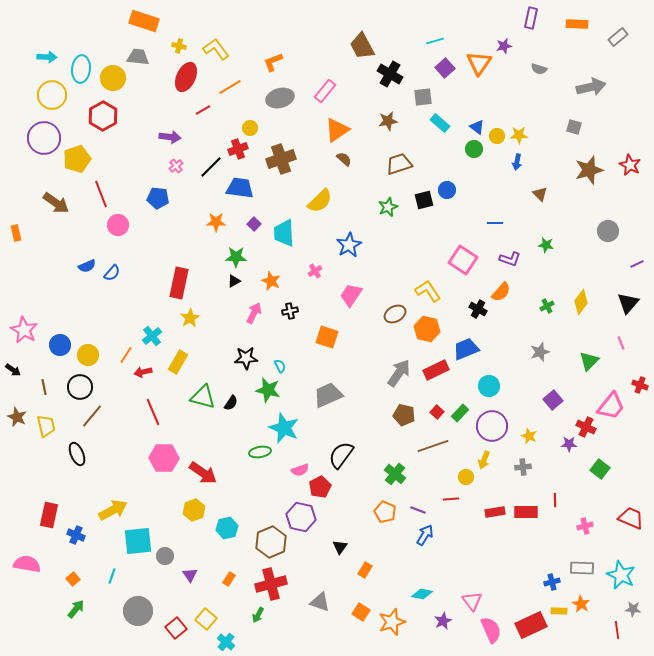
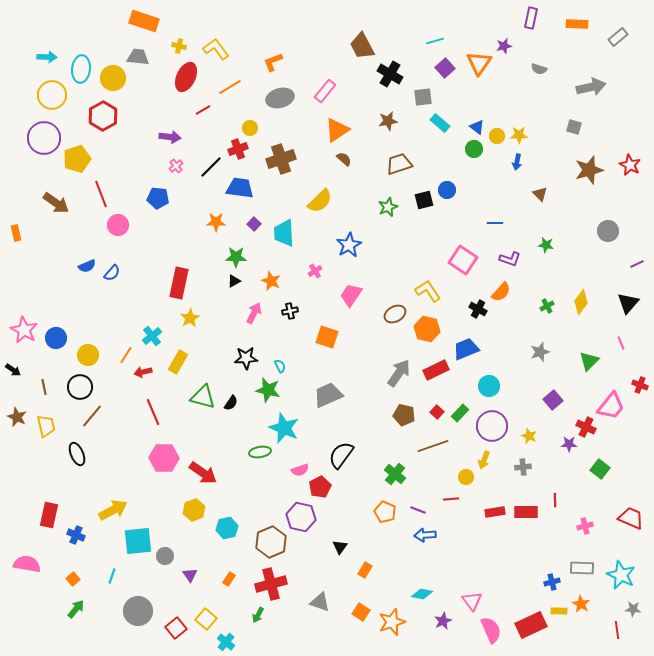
blue circle at (60, 345): moved 4 px left, 7 px up
blue arrow at (425, 535): rotated 125 degrees counterclockwise
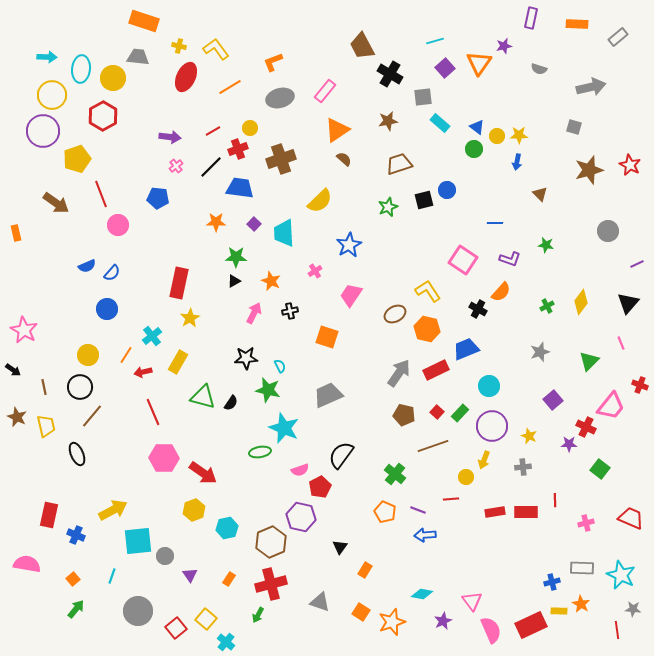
red line at (203, 110): moved 10 px right, 21 px down
purple circle at (44, 138): moved 1 px left, 7 px up
blue circle at (56, 338): moved 51 px right, 29 px up
pink cross at (585, 526): moved 1 px right, 3 px up
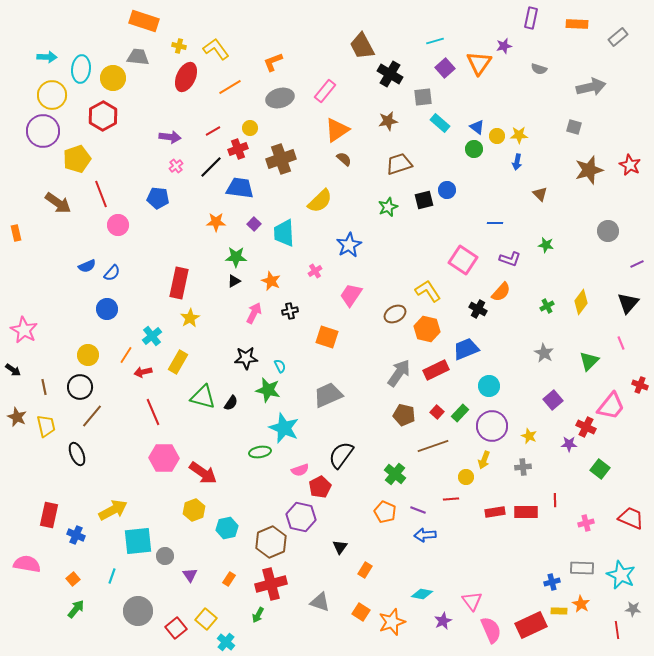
brown arrow at (56, 203): moved 2 px right
gray star at (540, 352): moved 4 px right, 1 px down; rotated 24 degrees counterclockwise
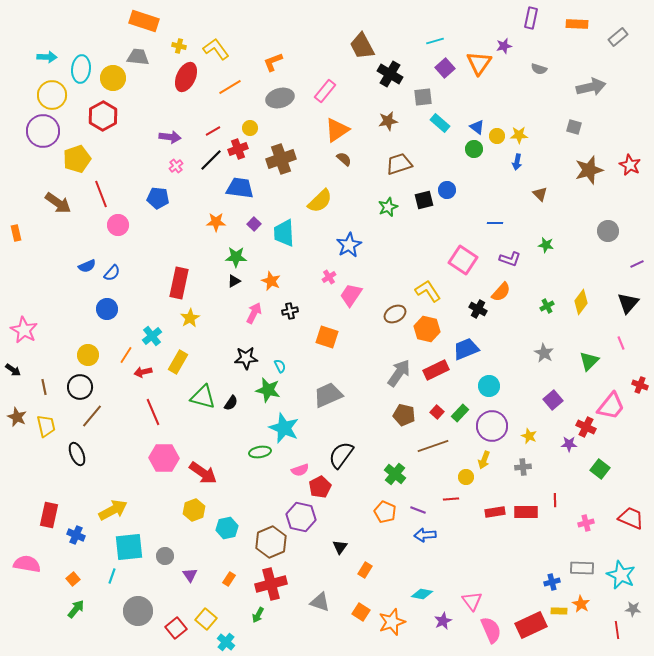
black line at (211, 167): moved 7 px up
pink cross at (315, 271): moved 14 px right, 6 px down
cyan square at (138, 541): moved 9 px left, 6 px down
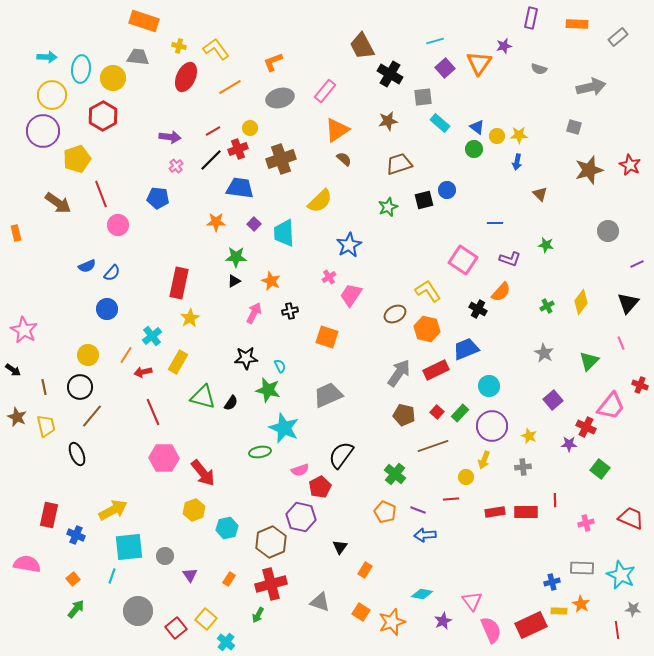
red arrow at (203, 473): rotated 16 degrees clockwise
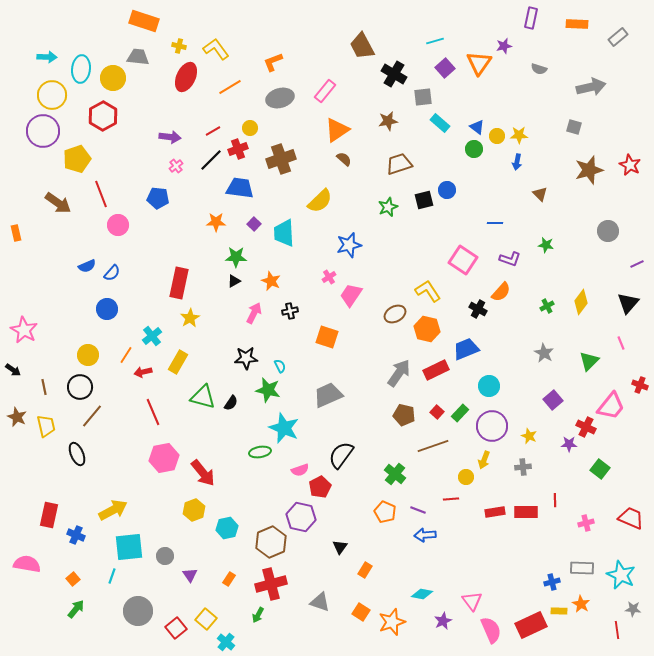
black cross at (390, 74): moved 4 px right
blue star at (349, 245): rotated 15 degrees clockwise
pink hexagon at (164, 458): rotated 12 degrees counterclockwise
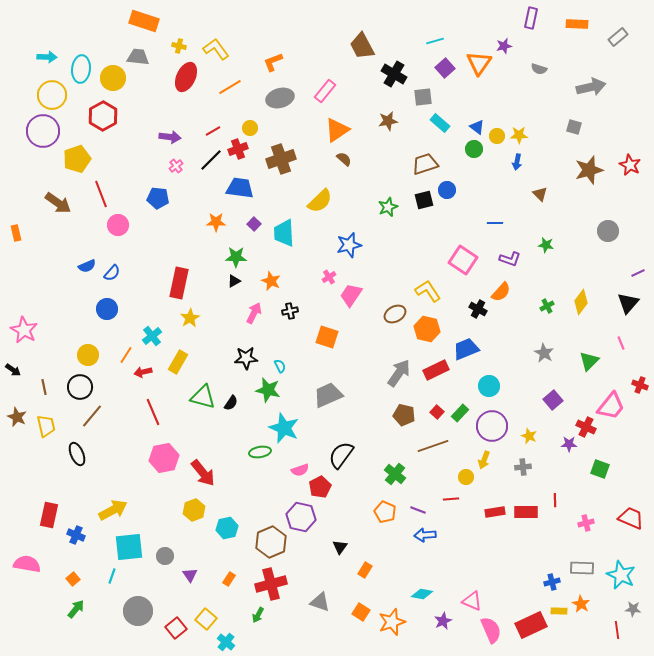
brown trapezoid at (399, 164): moved 26 px right
purple line at (637, 264): moved 1 px right, 9 px down
green square at (600, 469): rotated 18 degrees counterclockwise
pink triangle at (472, 601): rotated 30 degrees counterclockwise
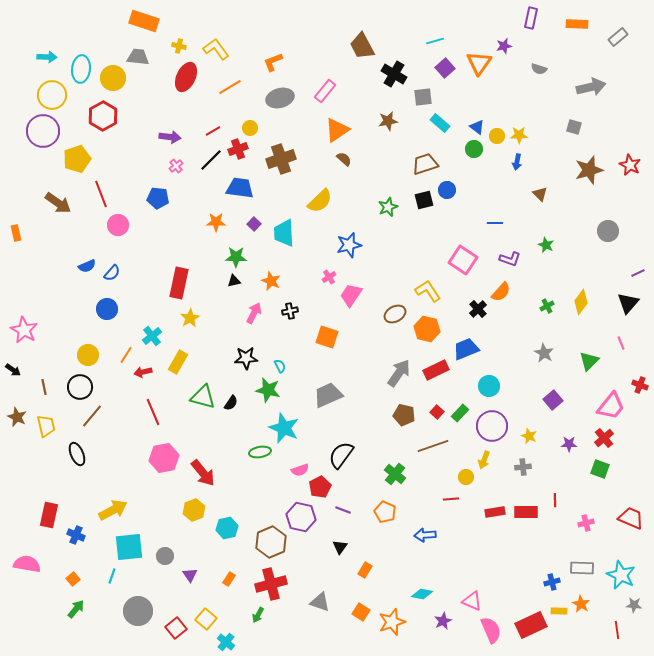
green star at (546, 245): rotated 14 degrees clockwise
black triangle at (234, 281): rotated 16 degrees clockwise
black cross at (478, 309): rotated 18 degrees clockwise
red cross at (586, 427): moved 18 px right, 11 px down; rotated 24 degrees clockwise
purple line at (418, 510): moved 75 px left
gray star at (633, 609): moved 1 px right, 4 px up
